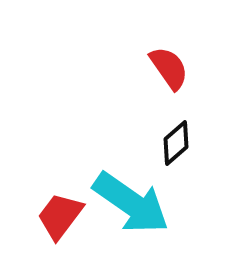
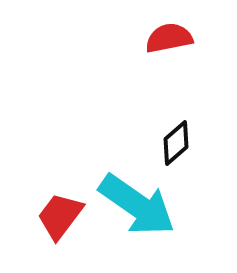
red semicircle: moved 30 px up; rotated 66 degrees counterclockwise
cyan arrow: moved 6 px right, 2 px down
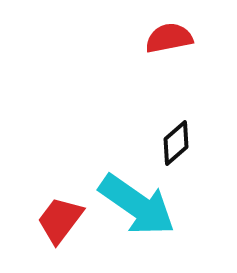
red trapezoid: moved 4 px down
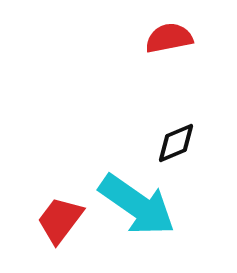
black diamond: rotated 18 degrees clockwise
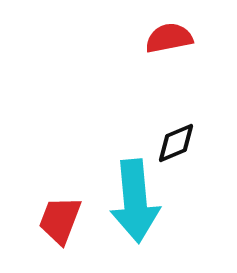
cyan arrow: moved 2 px left, 4 px up; rotated 50 degrees clockwise
red trapezoid: rotated 16 degrees counterclockwise
